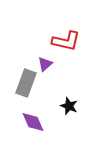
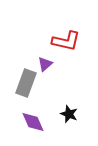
black star: moved 8 px down
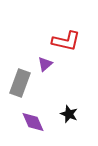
gray rectangle: moved 6 px left
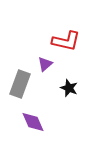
gray rectangle: moved 1 px down
black star: moved 26 px up
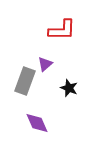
red L-shape: moved 4 px left, 11 px up; rotated 12 degrees counterclockwise
gray rectangle: moved 5 px right, 3 px up
purple diamond: moved 4 px right, 1 px down
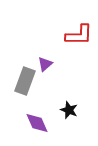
red L-shape: moved 17 px right, 5 px down
black star: moved 22 px down
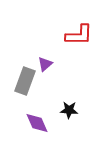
black star: rotated 18 degrees counterclockwise
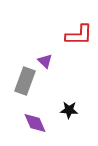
purple triangle: moved 3 px up; rotated 35 degrees counterclockwise
purple diamond: moved 2 px left
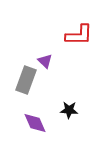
gray rectangle: moved 1 px right, 1 px up
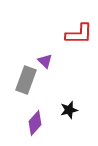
red L-shape: moved 1 px up
black star: rotated 18 degrees counterclockwise
purple diamond: rotated 65 degrees clockwise
